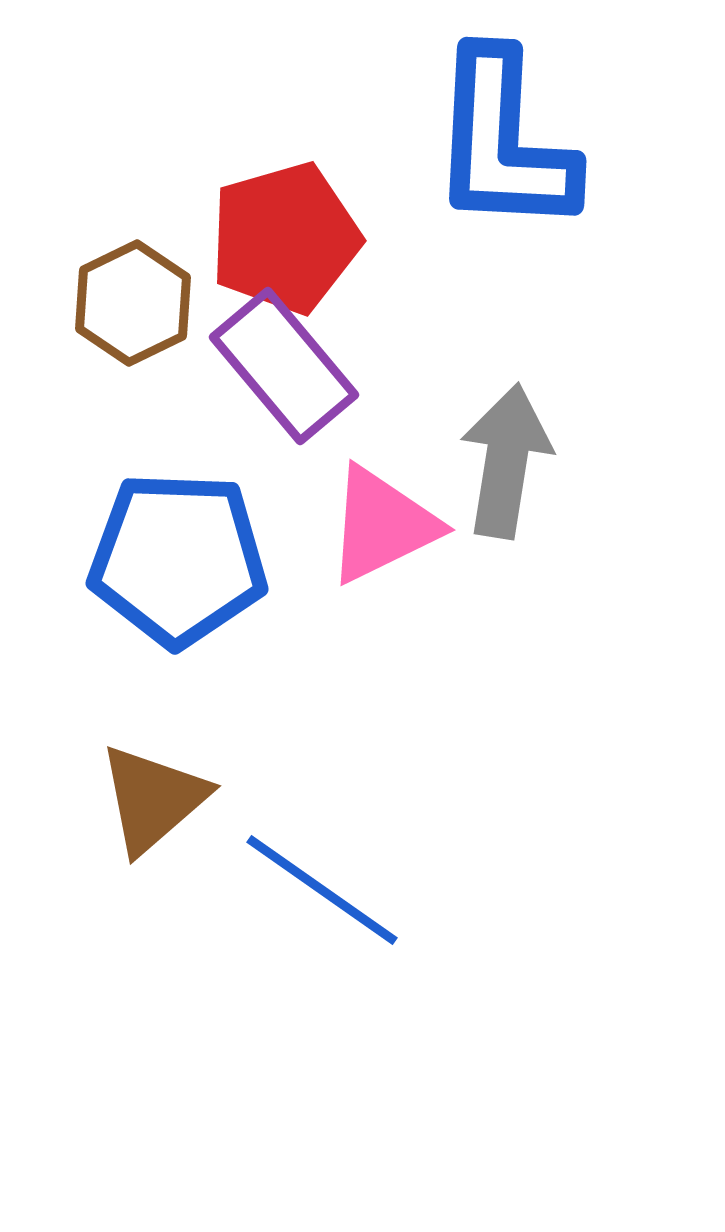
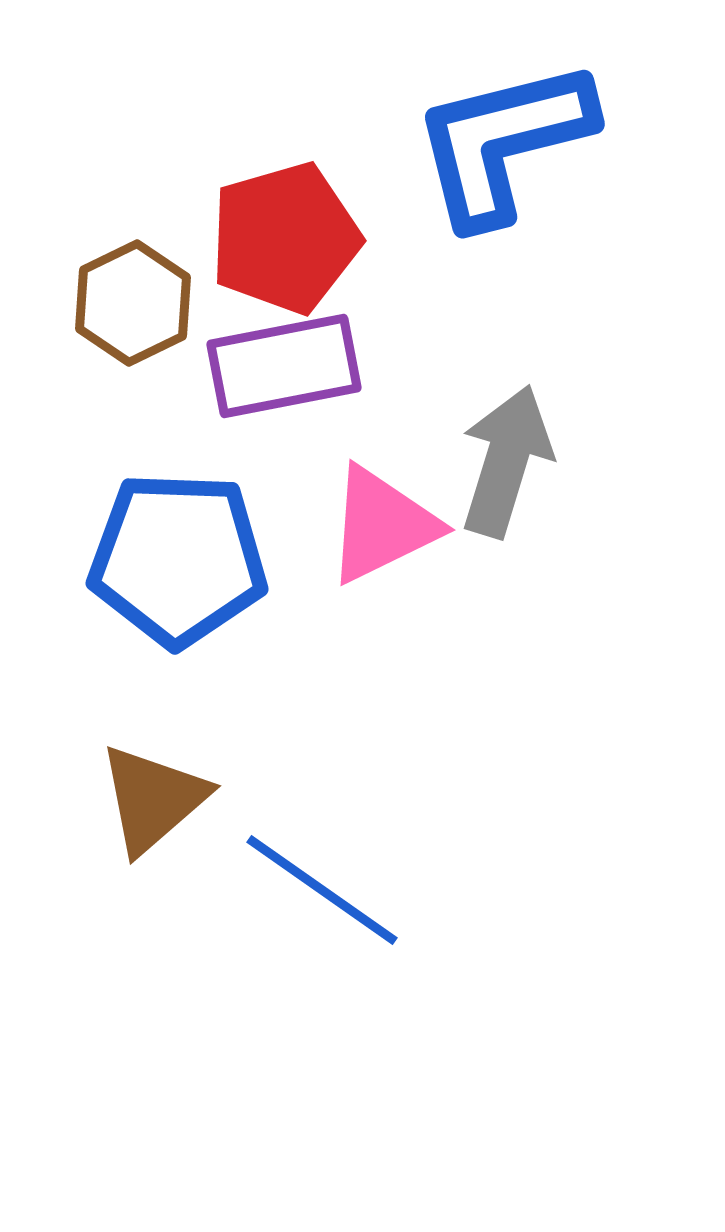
blue L-shape: rotated 73 degrees clockwise
purple rectangle: rotated 61 degrees counterclockwise
gray arrow: rotated 8 degrees clockwise
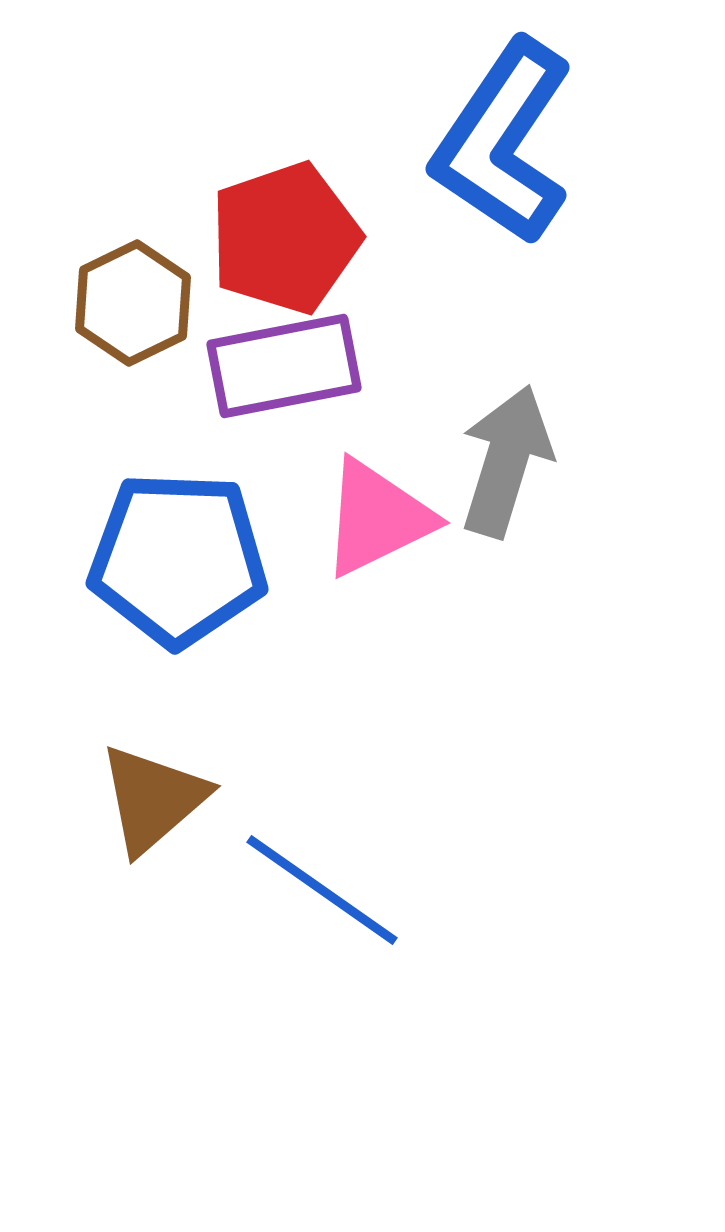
blue L-shape: rotated 42 degrees counterclockwise
red pentagon: rotated 3 degrees counterclockwise
pink triangle: moved 5 px left, 7 px up
